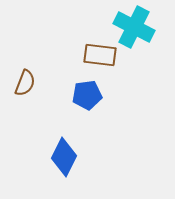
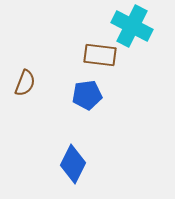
cyan cross: moved 2 px left, 1 px up
blue diamond: moved 9 px right, 7 px down
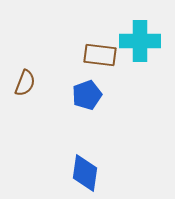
cyan cross: moved 8 px right, 15 px down; rotated 27 degrees counterclockwise
blue pentagon: rotated 12 degrees counterclockwise
blue diamond: moved 12 px right, 9 px down; rotated 18 degrees counterclockwise
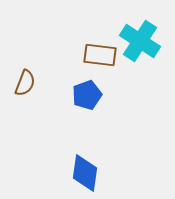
cyan cross: rotated 33 degrees clockwise
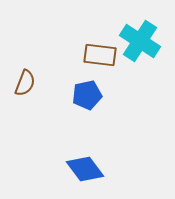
blue pentagon: rotated 8 degrees clockwise
blue diamond: moved 4 px up; rotated 45 degrees counterclockwise
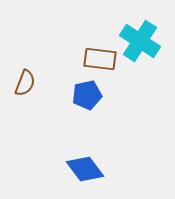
brown rectangle: moved 4 px down
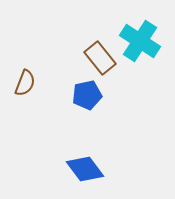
brown rectangle: moved 1 px up; rotated 44 degrees clockwise
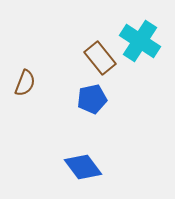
blue pentagon: moved 5 px right, 4 px down
blue diamond: moved 2 px left, 2 px up
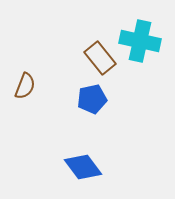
cyan cross: rotated 21 degrees counterclockwise
brown semicircle: moved 3 px down
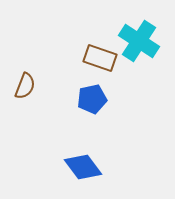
cyan cross: moved 1 px left; rotated 21 degrees clockwise
brown rectangle: rotated 32 degrees counterclockwise
